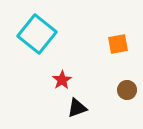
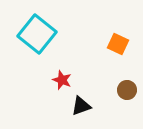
orange square: rotated 35 degrees clockwise
red star: rotated 18 degrees counterclockwise
black triangle: moved 4 px right, 2 px up
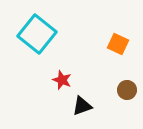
black triangle: moved 1 px right
